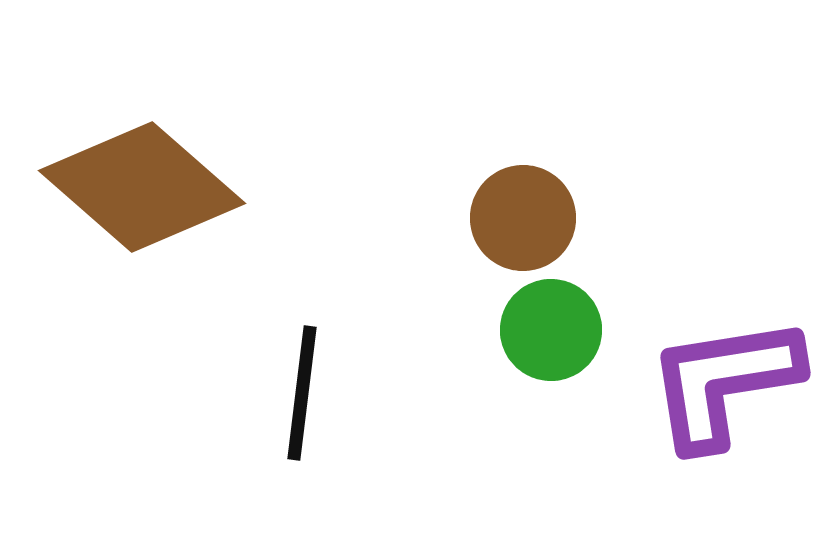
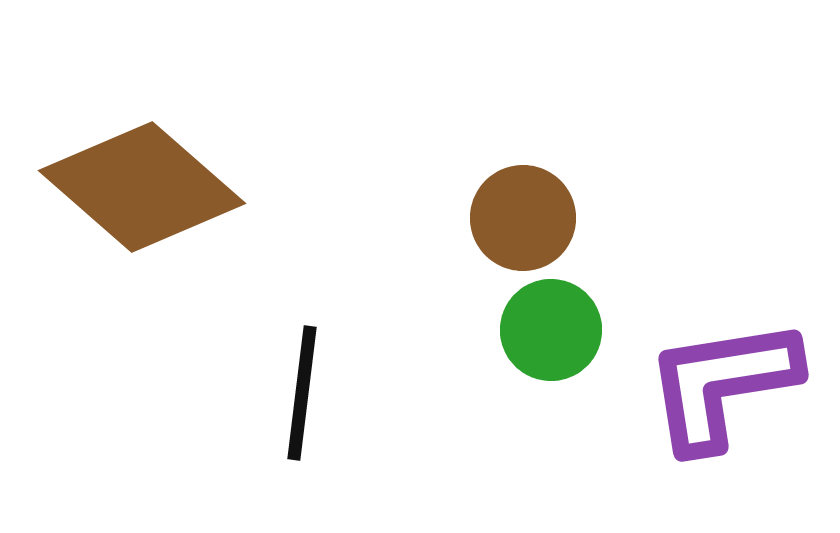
purple L-shape: moved 2 px left, 2 px down
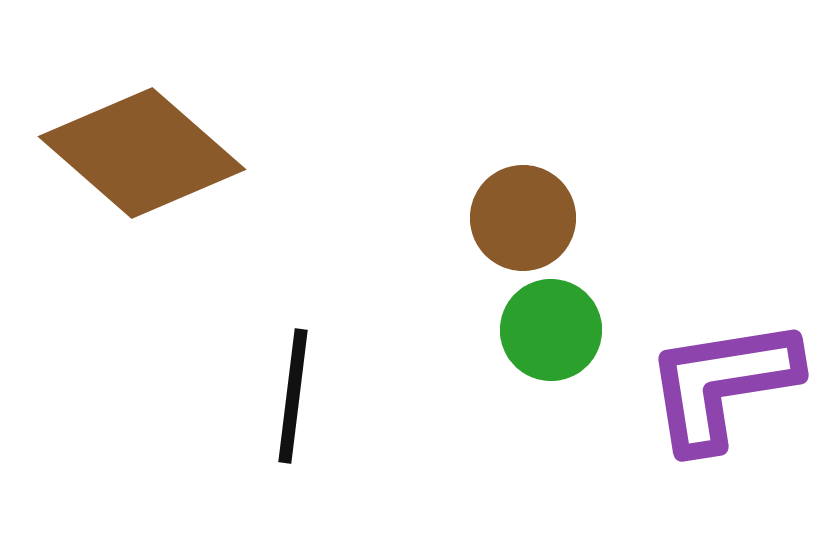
brown diamond: moved 34 px up
black line: moved 9 px left, 3 px down
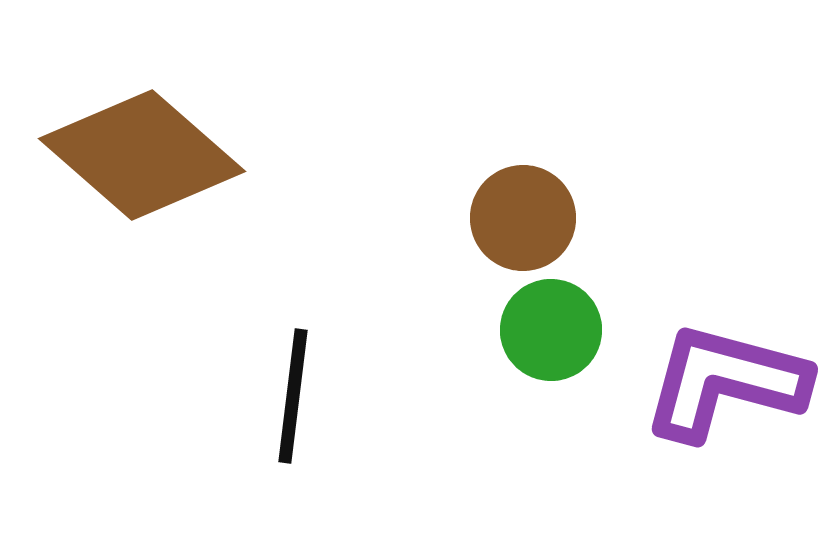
brown diamond: moved 2 px down
purple L-shape: moved 3 px right, 2 px up; rotated 24 degrees clockwise
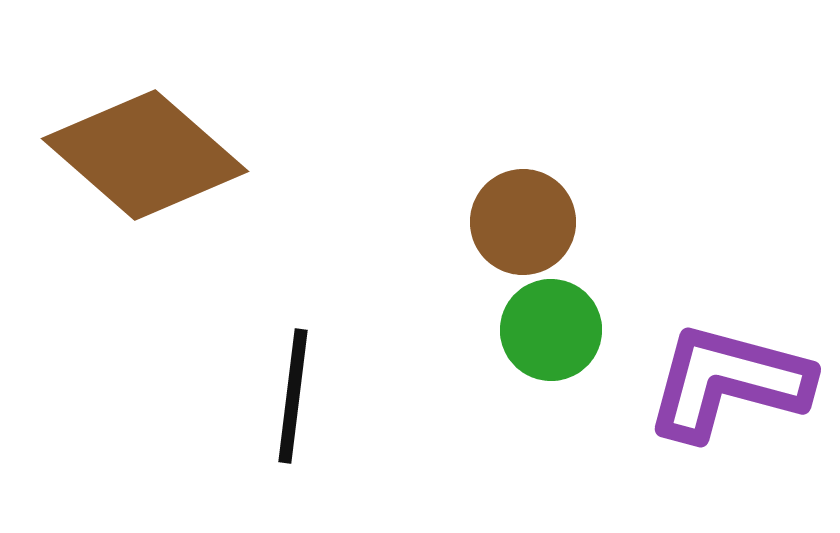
brown diamond: moved 3 px right
brown circle: moved 4 px down
purple L-shape: moved 3 px right
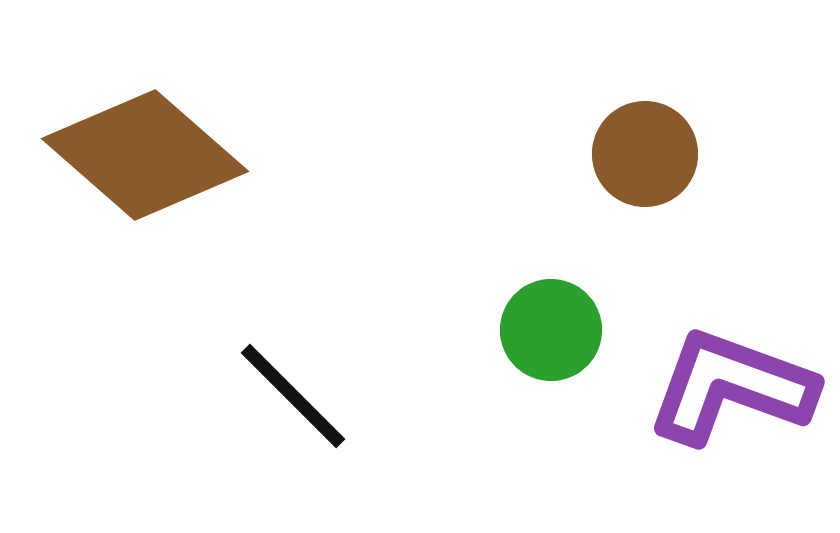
brown circle: moved 122 px right, 68 px up
purple L-shape: moved 3 px right, 5 px down; rotated 5 degrees clockwise
black line: rotated 52 degrees counterclockwise
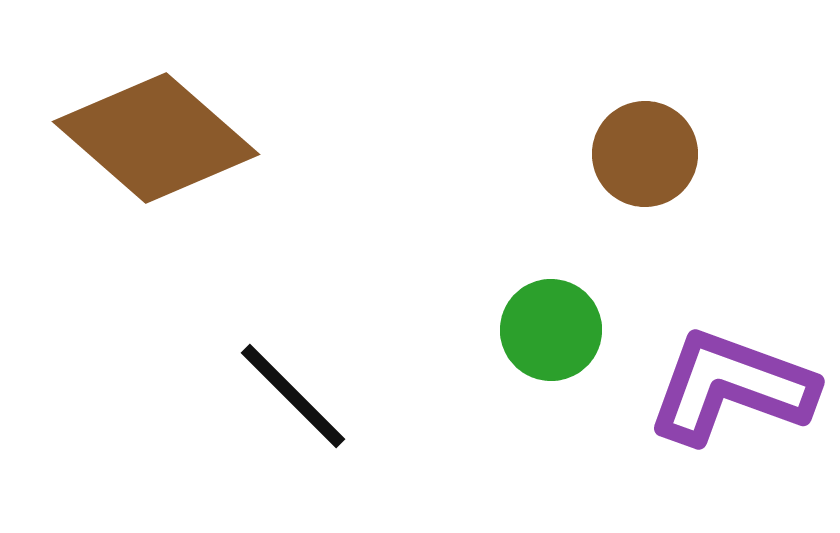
brown diamond: moved 11 px right, 17 px up
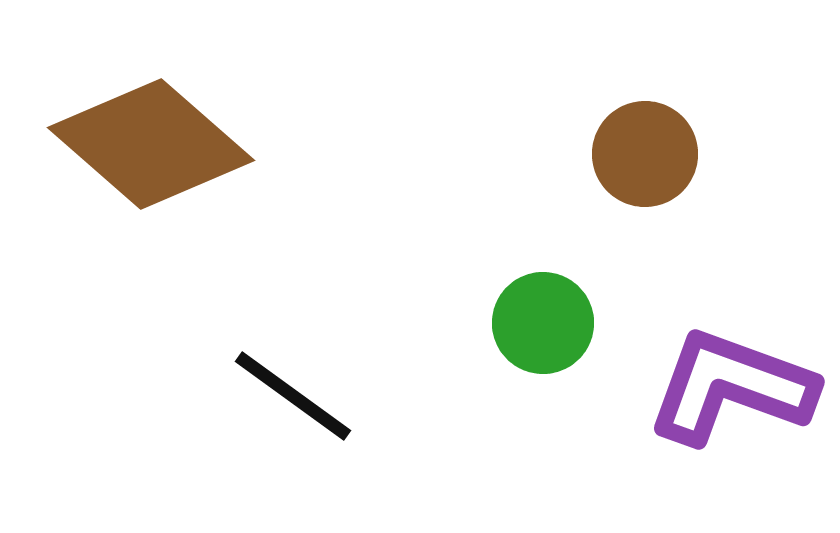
brown diamond: moved 5 px left, 6 px down
green circle: moved 8 px left, 7 px up
black line: rotated 9 degrees counterclockwise
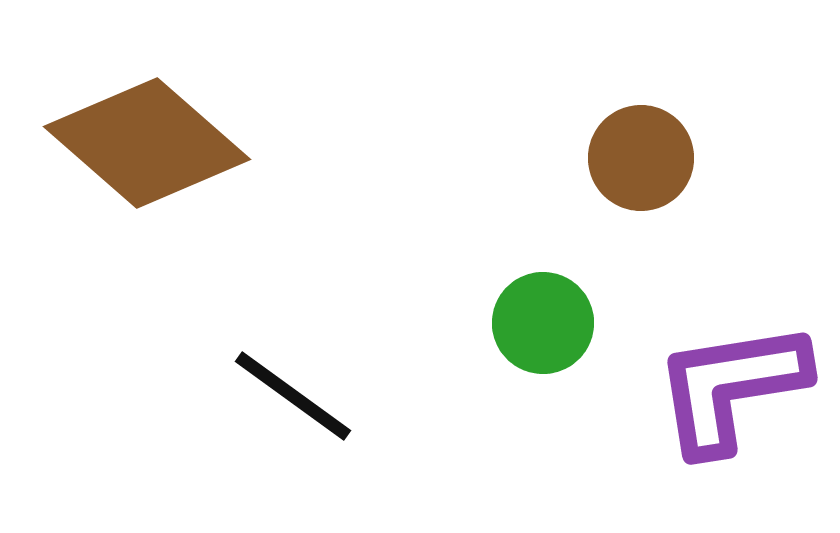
brown diamond: moved 4 px left, 1 px up
brown circle: moved 4 px left, 4 px down
purple L-shape: rotated 29 degrees counterclockwise
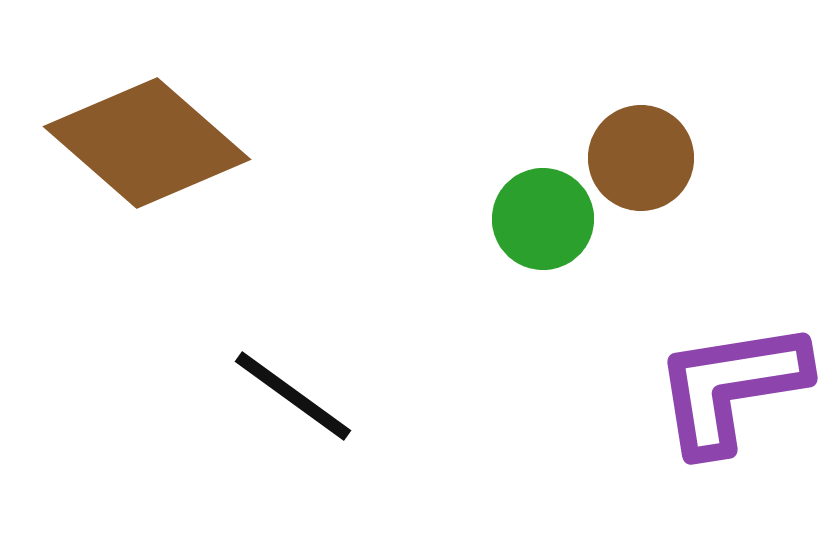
green circle: moved 104 px up
